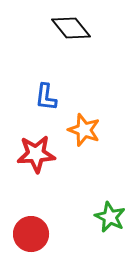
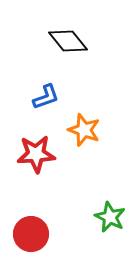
black diamond: moved 3 px left, 13 px down
blue L-shape: rotated 116 degrees counterclockwise
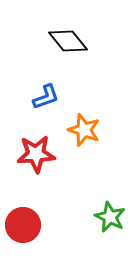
red circle: moved 8 px left, 9 px up
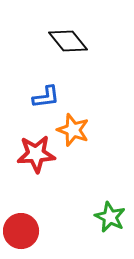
blue L-shape: rotated 12 degrees clockwise
orange star: moved 11 px left
red circle: moved 2 px left, 6 px down
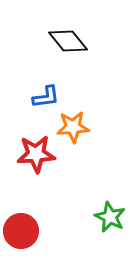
orange star: moved 3 px up; rotated 24 degrees counterclockwise
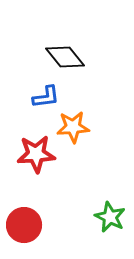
black diamond: moved 3 px left, 16 px down
red circle: moved 3 px right, 6 px up
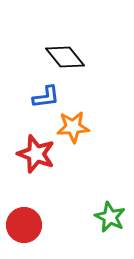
red star: rotated 24 degrees clockwise
